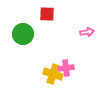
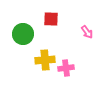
red square: moved 4 px right, 5 px down
pink arrow: rotated 64 degrees clockwise
yellow cross: moved 8 px left, 14 px up; rotated 24 degrees counterclockwise
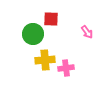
green circle: moved 10 px right
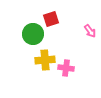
red square: rotated 21 degrees counterclockwise
pink arrow: moved 3 px right, 1 px up
pink cross: rotated 14 degrees clockwise
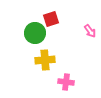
green circle: moved 2 px right, 1 px up
pink cross: moved 14 px down
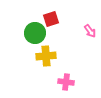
yellow cross: moved 1 px right, 4 px up
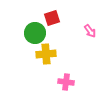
red square: moved 1 px right, 1 px up
yellow cross: moved 2 px up
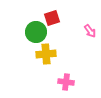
green circle: moved 1 px right, 1 px up
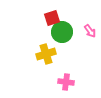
green circle: moved 26 px right
yellow cross: rotated 12 degrees counterclockwise
